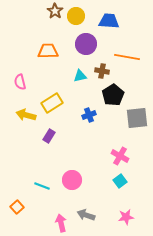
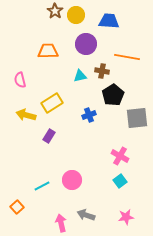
yellow circle: moved 1 px up
pink semicircle: moved 2 px up
cyan line: rotated 49 degrees counterclockwise
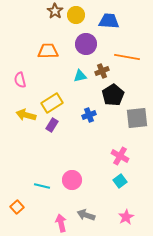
brown cross: rotated 32 degrees counterclockwise
purple rectangle: moved 3 px right, 11 px up
cyan line: rotated 42 degrees clockwise
pink star: rotated 21 degrees counterclockwise
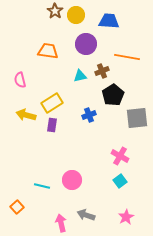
orange trapezoid: rotated 10 degrees clockwise
purple rectangle: rotated 24 degrees counterclockwise
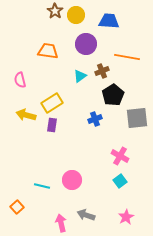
cyan triangle: rotated 24 degrees counterclockwise
blue cross: moved 6 px right, 4 px down
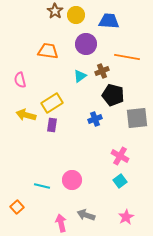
black pentagon: rotated 25 degrees counterclockwise
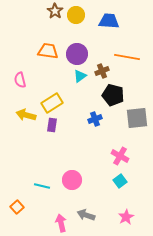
purple circle: moved 9 px left, 10 px down
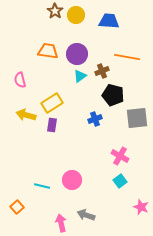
pink star: moved 15 px right, 10 px up; rotated 21 degrees counterclockwise
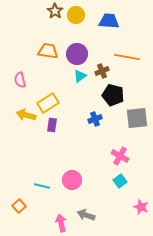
yellow rectangle: moved 4 px left
orange square: moved 2 px right, 1 px up
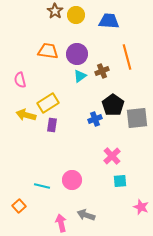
orange line: rotated 65 degrees clockwise
black pentagon: moved 10 px down; rotated 20 degrees clockwise
pink cross: moved 8 px left; rotated 18 degrees clockwise
cyan square: rotated 32 degrees clockwise
